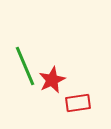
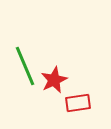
red star: moved 2 px right
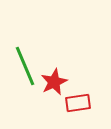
red star: moved 2 px down
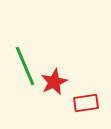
red rectangle: moved 8 px right
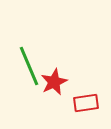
green line: moved 4 px right
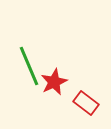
red rectangle: rotated 45 degrees clockwise
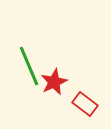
red rectangle: moved 1 px left, 1 px down
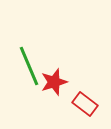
red star: rotated 8 degrees clockwise
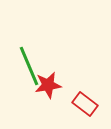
red star: moved 6 px left, 3 px down; rotated 8 degrees clockwise
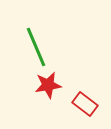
green line: moved 7 px right, 19 px up
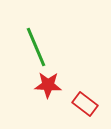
red star: rotated 12 degrees clockwise
